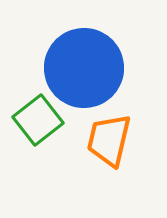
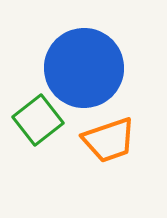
orange trapezoid: rotated 122 degrees counterclockwise
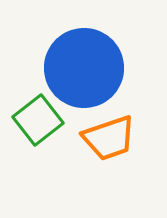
orange trapezoid: moved 2 px up
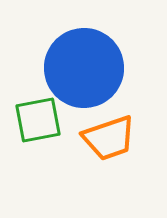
green square: rotated 27 degrees clockwise
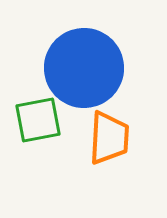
orange trapezoid: rotated 68 degrees counterclockwise
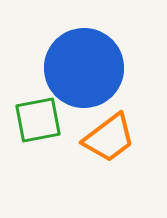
orange trapezoid: rotated 50 degrees clockwise
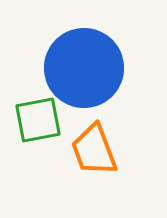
orange trapezoid: moved 15 px left, 12 px down; rotated 106 degrees clockwise
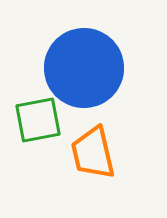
orange trapezoid: moved 1 px left, 3 px down; rotated 8 degrees clockwise
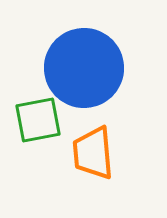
orange trapezoid: rotated 8 degrees clockwise
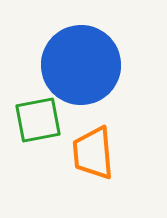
blue circle: moved 3 px left, 3 px up
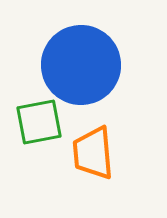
green square: moved 1 px right, 2 px down
